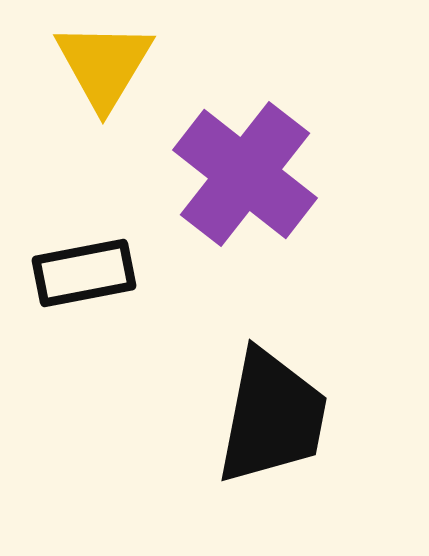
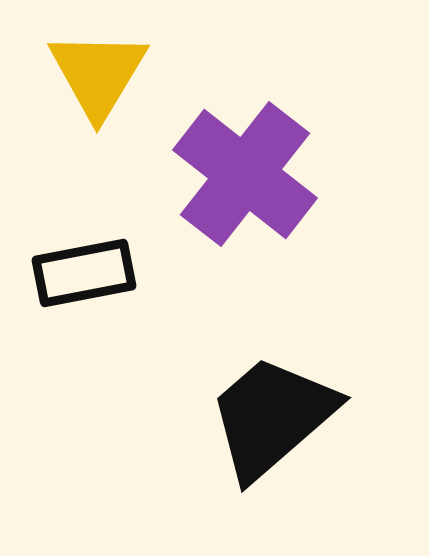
yellow triangle: moved 6 px left, 9 px down
black trapezoid: rotated 142 degrees counterclockwise
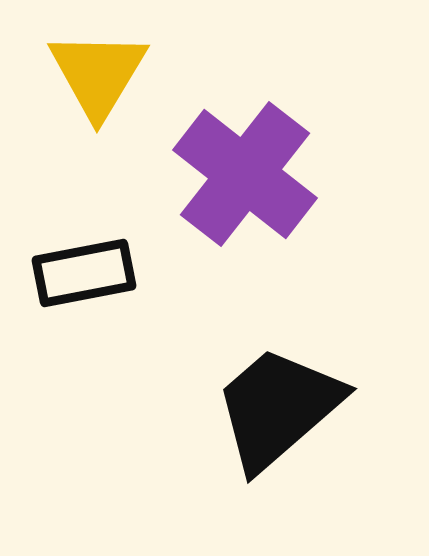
black trapezoid: moved 6 px right, 9 px up
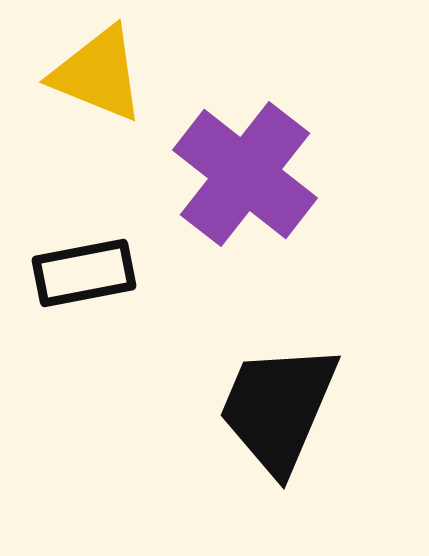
yellow triangle: rotated 39 degrees counterclockwise
black trapezoid: rotated 26 degrees counterclockwise
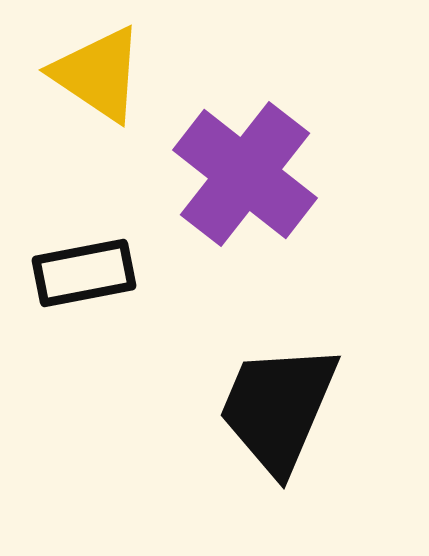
yellow triangle: rotated 12 degrees clockwise
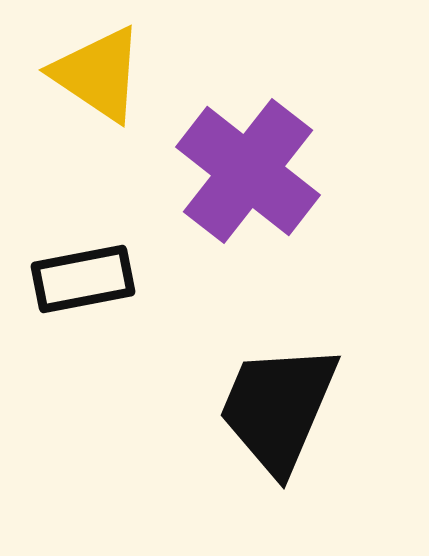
purple cross: moved 3 px right, 3 px up
black rectangle: moved 1 px left, 6 px down
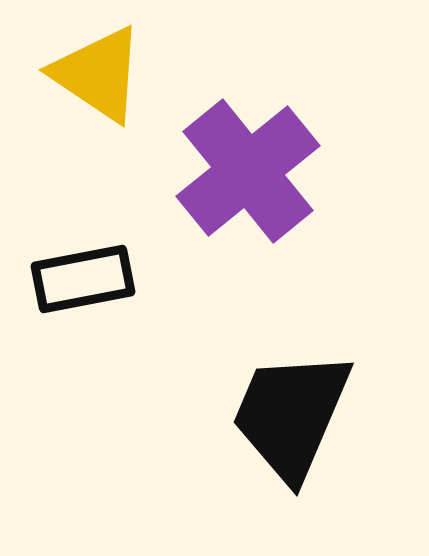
purple cross: rotated 13 degrees clockwise
black trapezoid: moved 13 px right, 7 px down
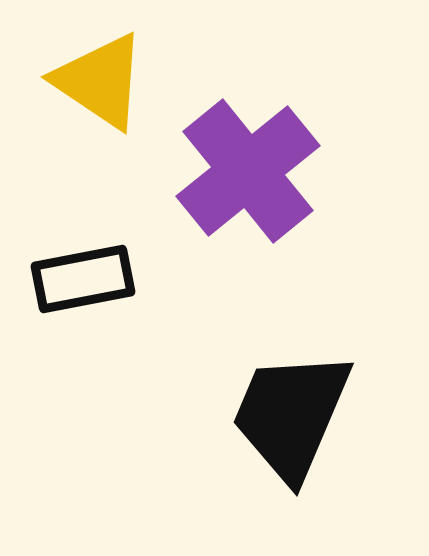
yellow triangle: moved 2 px right, 7 px down
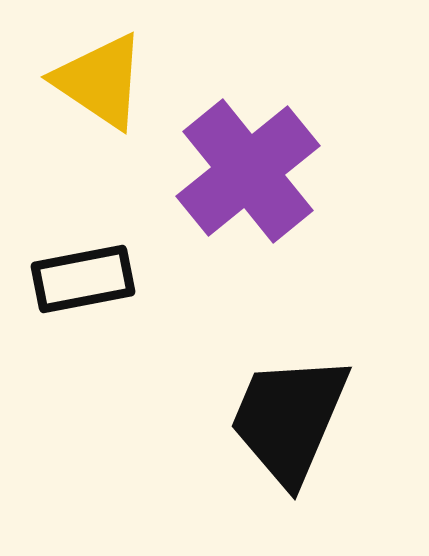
black trapezoid: moved 2 px left, 4 px down
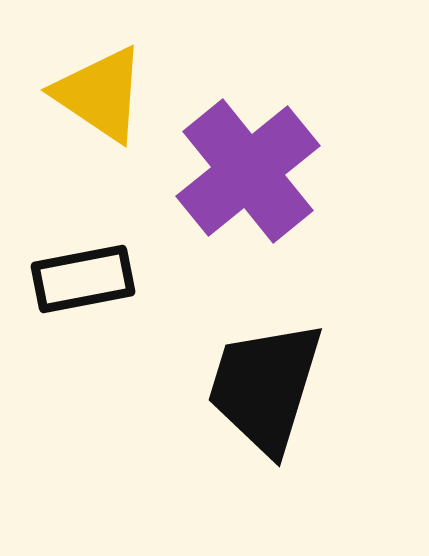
yellow triangle: moved 13 px down
black trapezoid: moved 24 px left, 32 px up; rotated 6 degrees counterclockwise
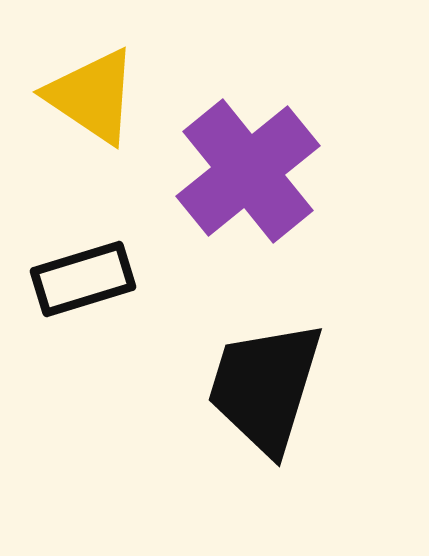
yellow triangle: moved 8 px left, 2 px down
black rectangle: rotated 6 degrees counterclockwise
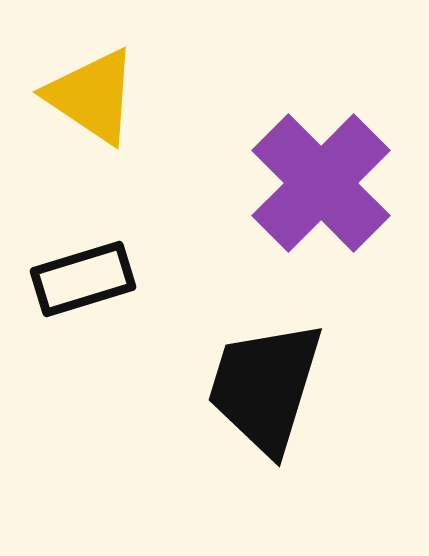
purple cross: moved 73 px right, 12 px down; rotated 6 degrees counterclockwise
